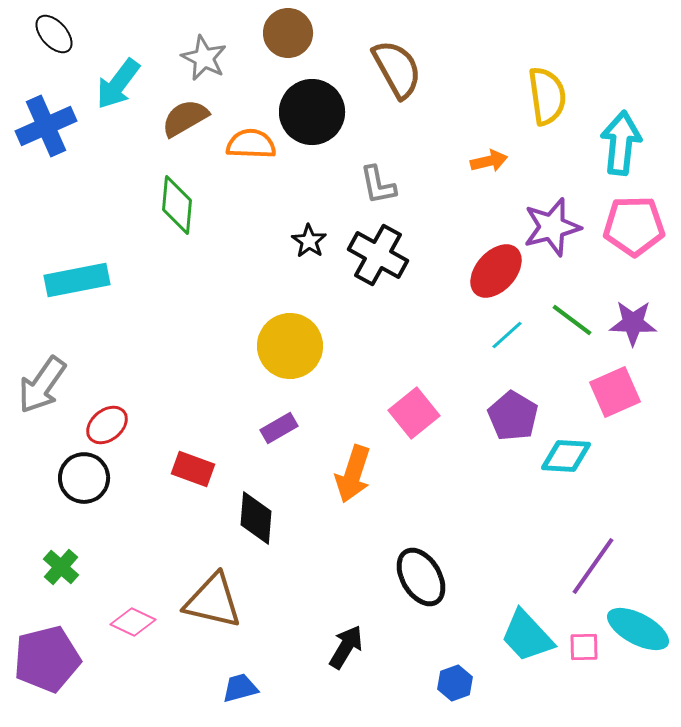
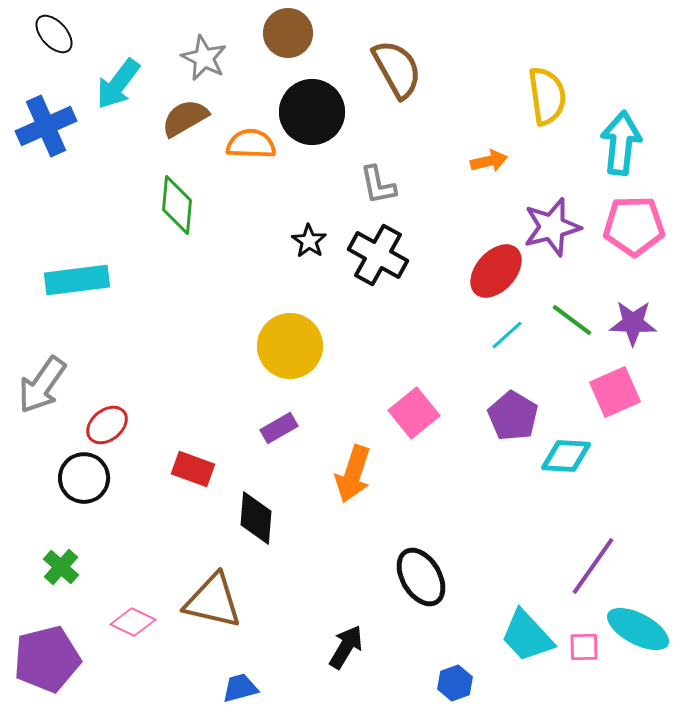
cyan rectangle at (77, 280): rotated 4 degrees clockwise
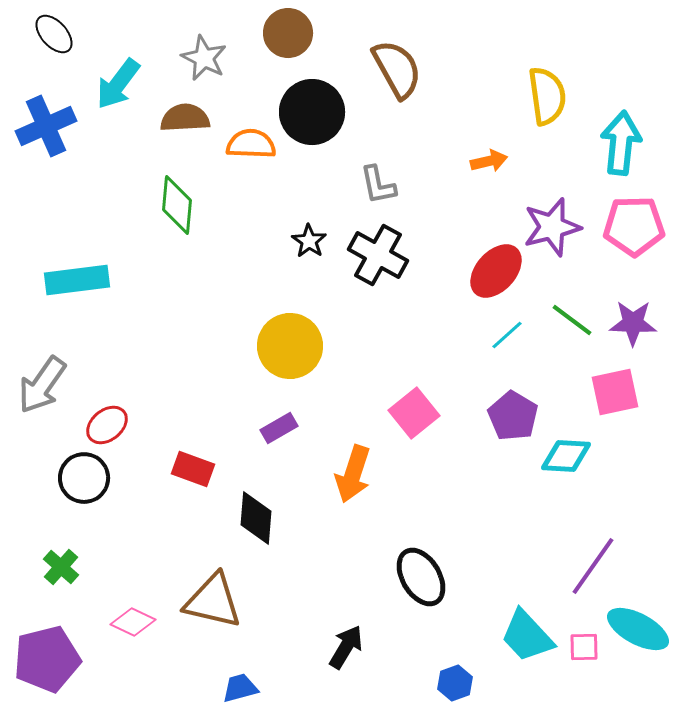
brown semicircle at (185, 118): rotated 27 degrees clockwise
pink square at (615, 392): rotated 12 degrees clockwise
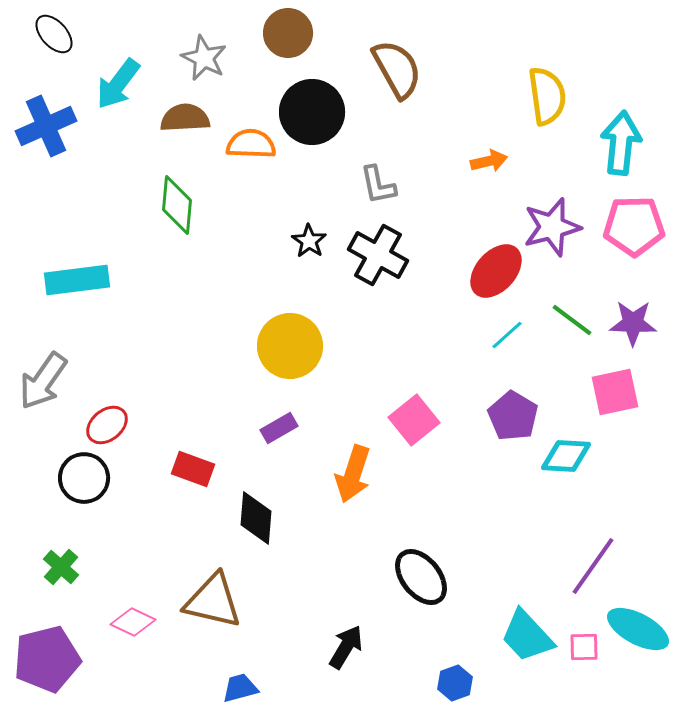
gray arrow at (42, 385): moved 1 px right, 4 px up
pink square at (414, 413): moved 7 px down
black ellipse at (421, 577): rotated 8 degrees counterclockwise
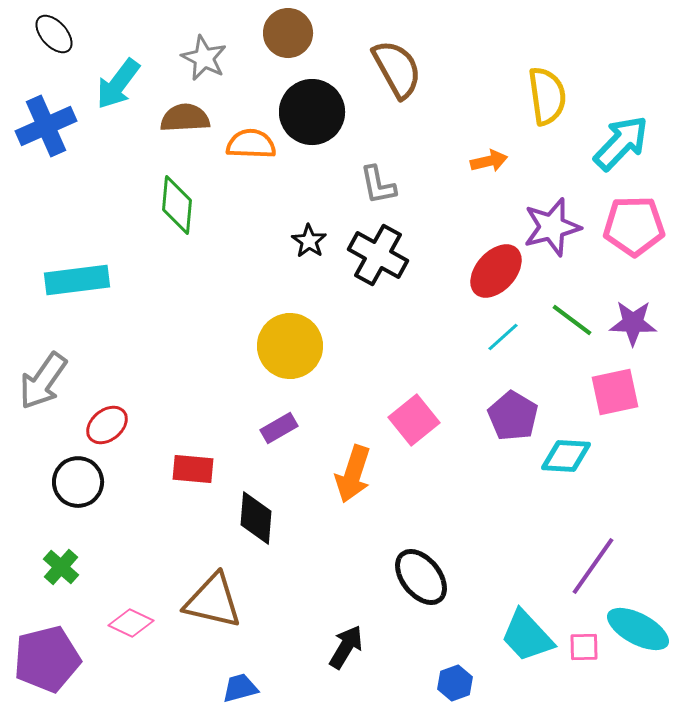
cyan arrow at (621, 143): rotated 38 degrees clockwise
cyan line at (507, 335): moved 4 px left, 2 px down
red rectangle at (193, 469): rotated 15 degrees counterclockwise
black circle at (84, 478): moved 6 px left, 4 px down
pink diamond at (133, 622): moved 2 px left, 1 px down
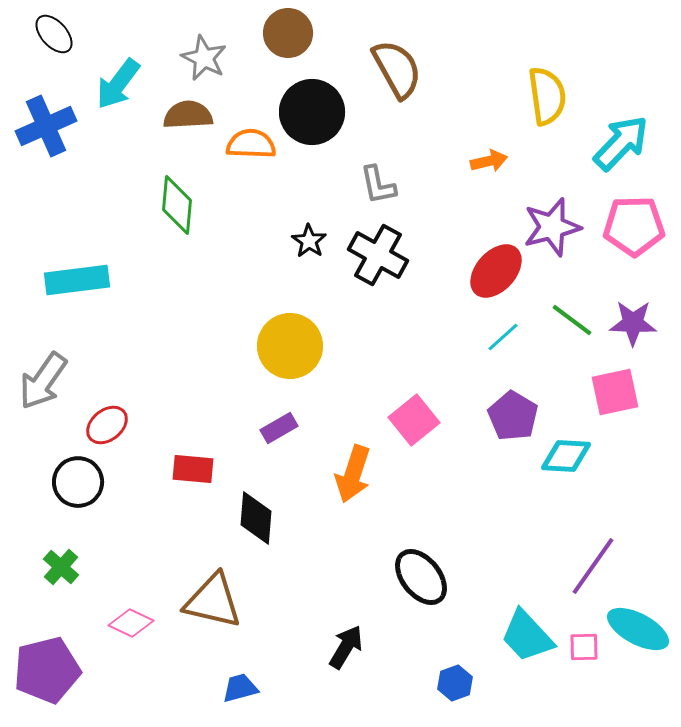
brown semicircle at (185, 118): moved 3 px right, 3 px up
purple pentagon at (47, 659): moved 11 px down
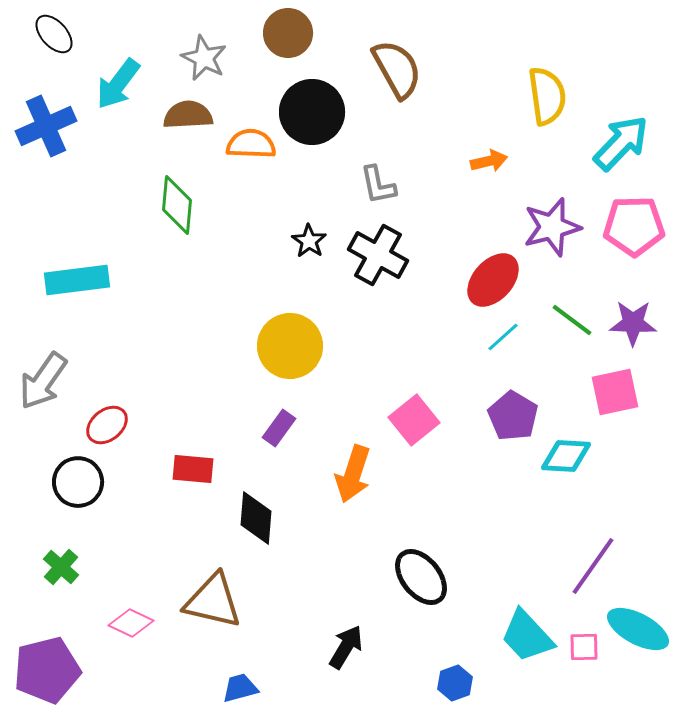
red ellipse at (496, 271): moved 3 px left, 9 px down
purple rectangle at (279, 428): rotated 24 degrees counterclockwise
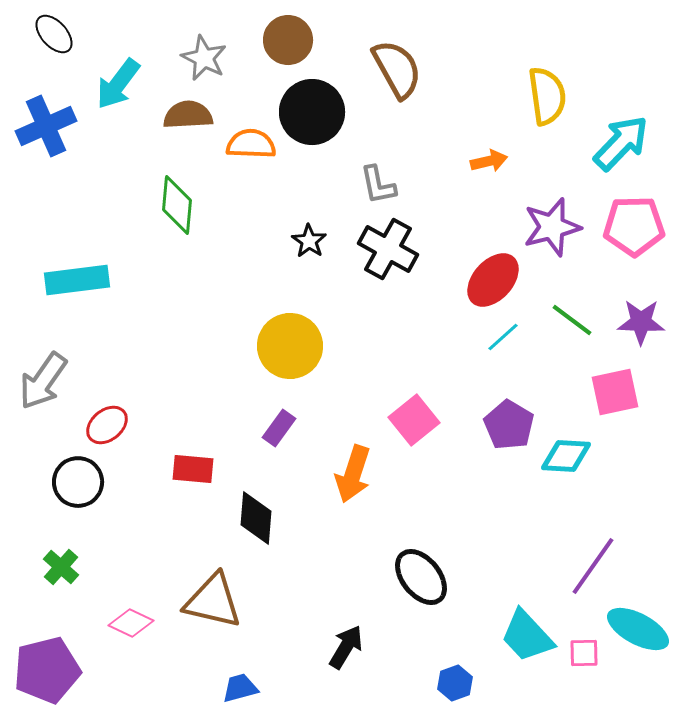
brown circle at (288, 33): moved 7 px down
black cross at (378, 255): moved 10 px right, 6 px up
purple star at (633, 323): moved 8 px right, 1 px up
purple pentagon at (513, 416): moved 4 px left, 9 px down
pink square at (584, 647): moved 6 px down
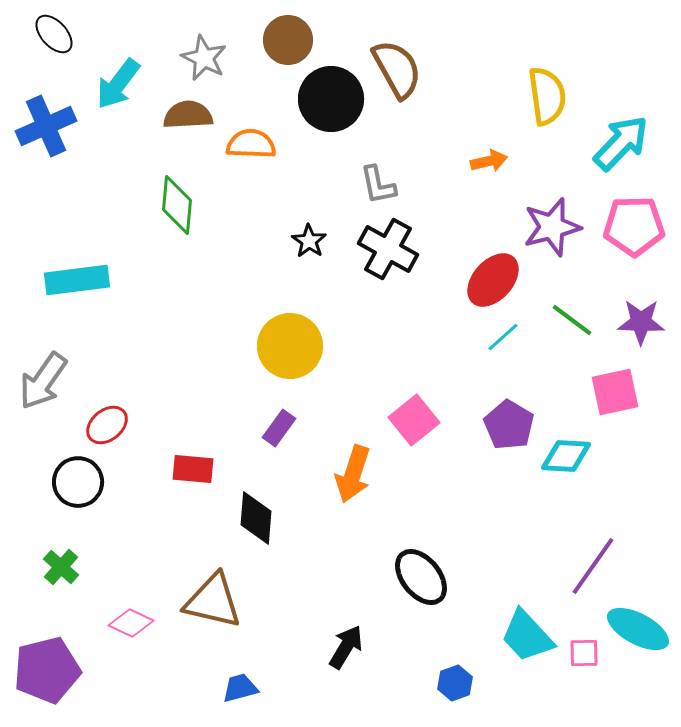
black circle at (312, 112): moved 19 px right, 13 px up
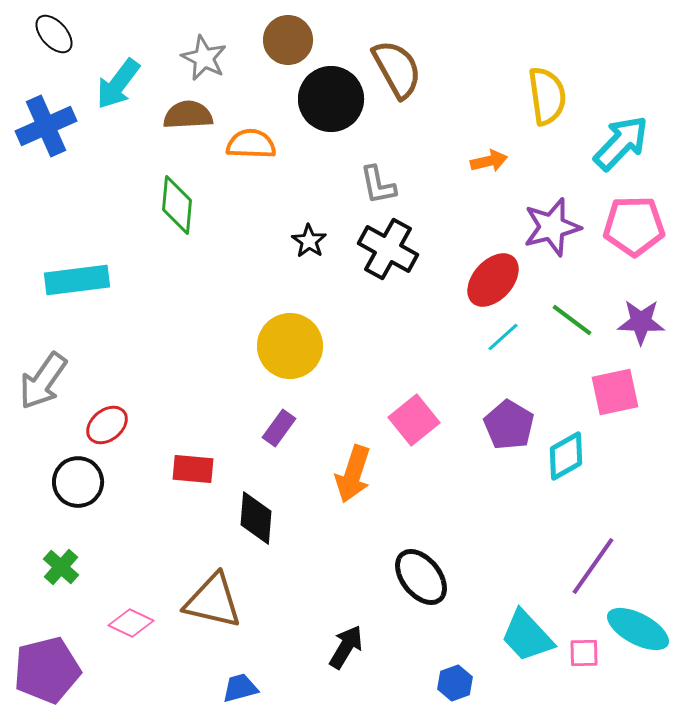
cyan diamond at (566, 456): rotated 33 degrees counterclockwise
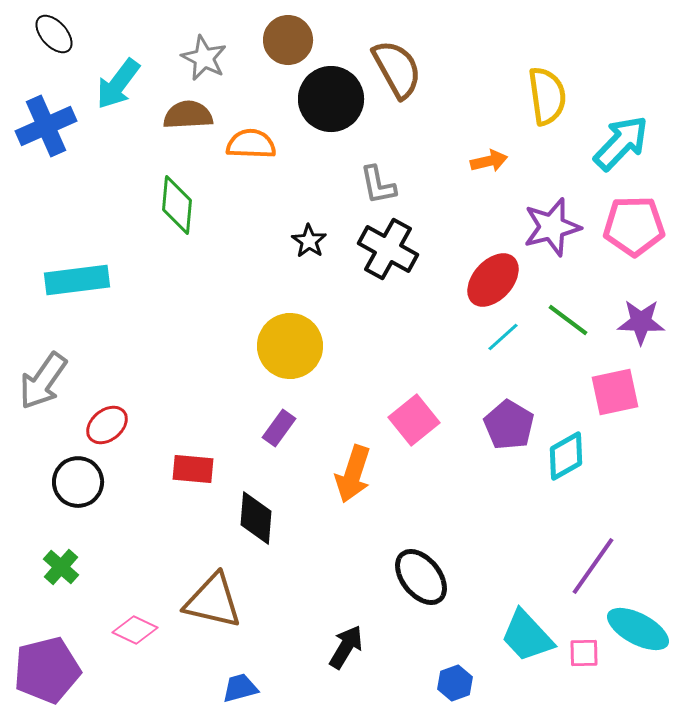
green line at (572, 320): moved 4 px left
pink diamond at (131, 623): moved 4 px right, 7 px down
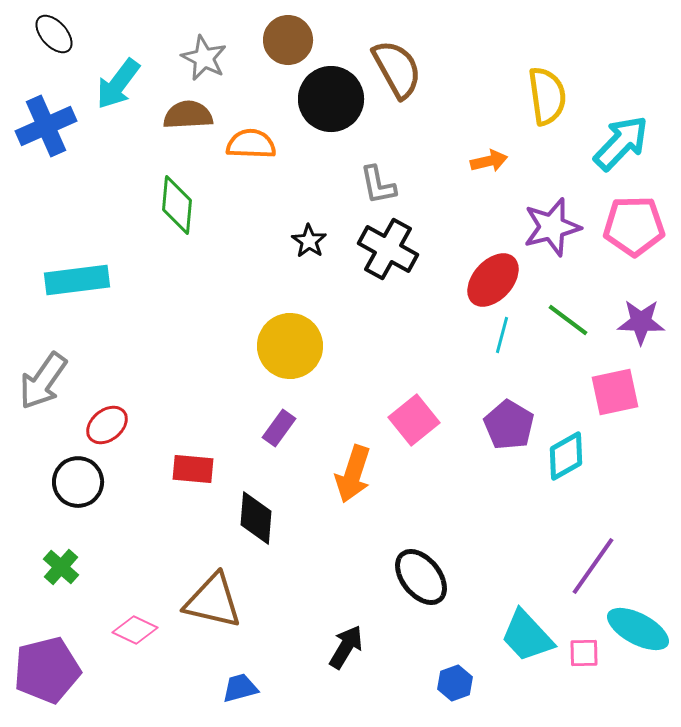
cyan line at (503, 337): moved 1 px left, 2 px up; rotated 33 degrees counterclockwise
